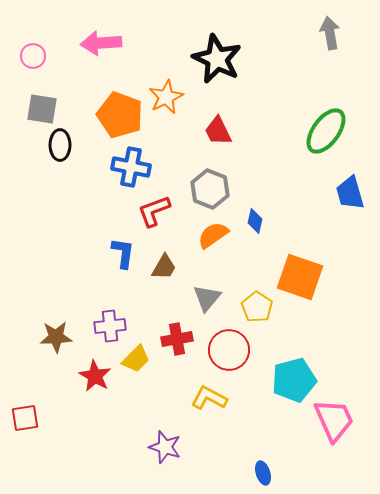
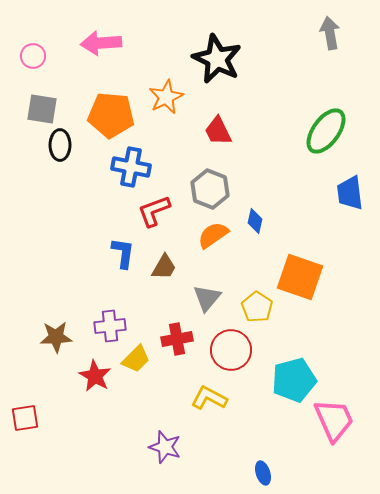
orange pentagon: moved 9 px left; rotated 15 degrees counterclockwise
blue trapezoid: rotated 9 degrees clockwise
red circle: moved 2 px right
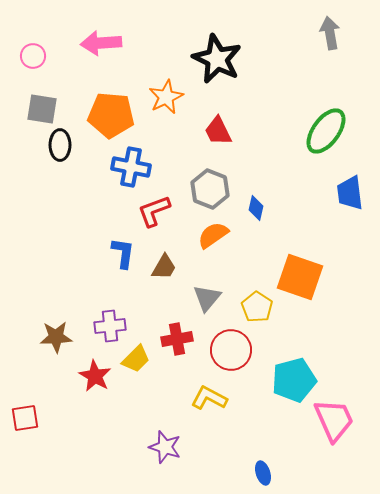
blue diamond: moved 1 px right, 13 px up
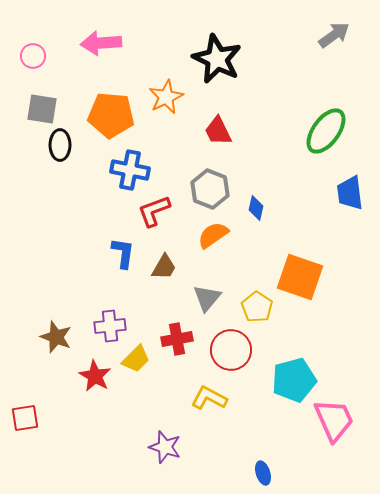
gray arrow: moved 4 px right, 2 px down; rotated 64 degrees clockwise
blue cross: moved 1 px left, 3 px down
brown star: rotated 24 degrees clockwise
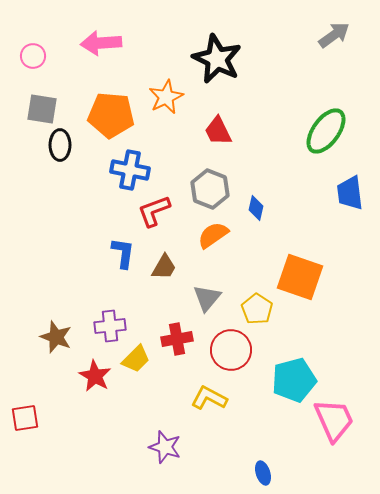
yellow pentagon: moved 2 px down
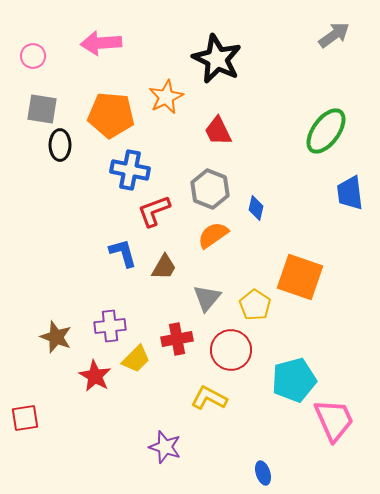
blue L-shape: rotated 24 degrees counterclockwise
yellow pentagon: moved 2 px left, 4 px up
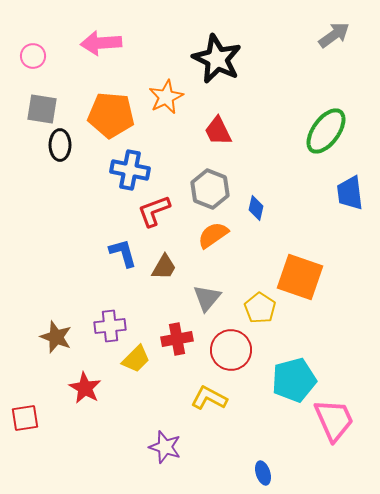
yellow pentagon: moved 5 px right, 3 px down
red star: moved 10 px left, 12 px down
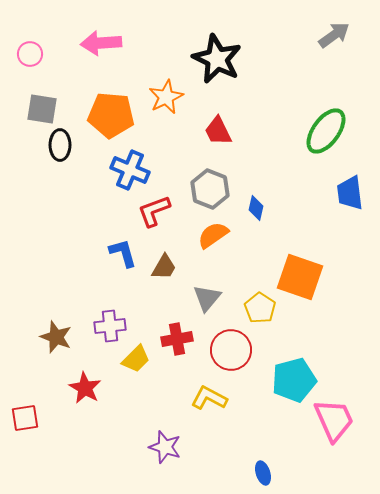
pink circle: moved 3 px left, 2 px up
blue cross: rotated 12 degrees clockwise
